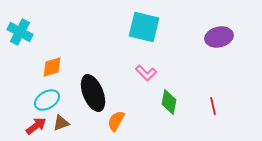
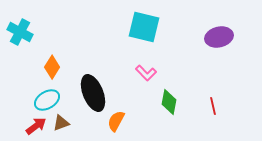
orange diamond: rotated 40 degrees counterclockwise
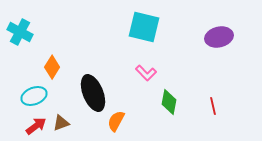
cyan ellipse: moved 13 px left, 4 px up; rotated 10 degrees clockwise
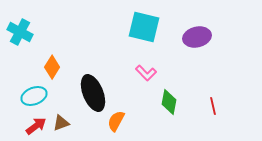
purple ellipse: moved 22 px left
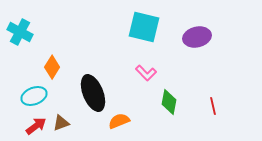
orange semicircle: moved 3 px right; rotated 40 degrees clockwise
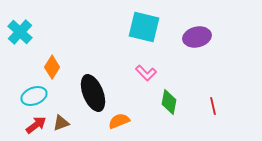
cyan cross: rotated 15 degrees clockwise
red arrow: moved 1 px up
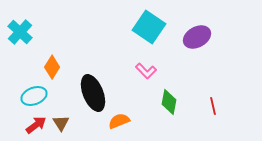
cyan square: moved 5 px right; rotated 20 degrees clockwise
purple ellipse: rotated 16 degrees counterclockwise
pink L-shape: moved 2 px up
brown triangle: rotated 42 degrees counterclockwise
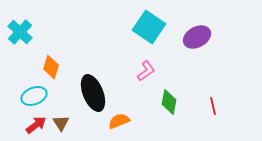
orange diamond: moved 1 px left; rotated 15 degrees counterclockwise
pink L-shape: rotated 80 degrees counterclockwise
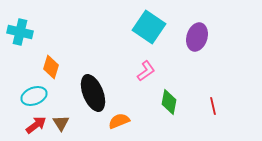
cyan cross: rotated 30 degrees counterclockwise
purple ellipse: rotated 44 degrees counterclockwise
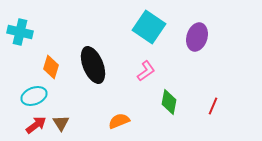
black ellipse: moved 28 px up
red line: rotated 36 degrees clockwise
